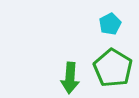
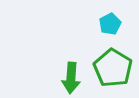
green arrow: moved 1 px right
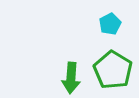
green pentagon: moved 2 px down
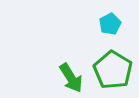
green arrow: rotated 36 degrees counterclockwise
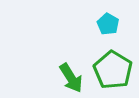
cyan pentagon: moved 2 px left; rotated 15 degrees counterclockwise
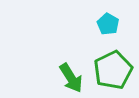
green pentagon: rotated 15 degrees clockwise
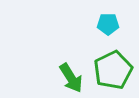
cyan pentagon: rotated 30 degrees counterclockwise
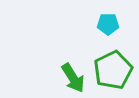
green arrow: moved 2 px right
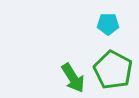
green pentagon: rotated 18 degrees counterclockwise
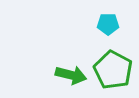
green arrow: moved 2 px left, 3 px up; rotated 44 degrees counterclockwise
